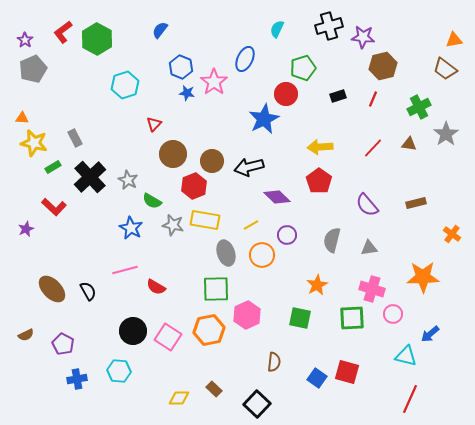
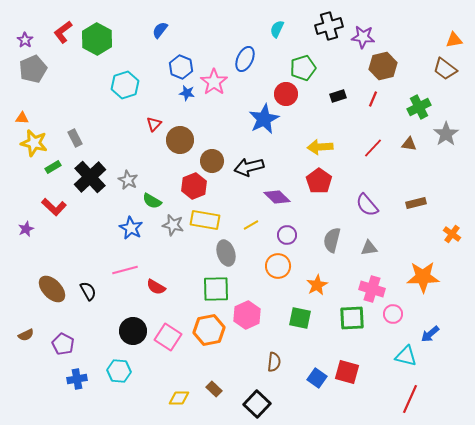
brown circle at (173, 154): moved 7 px right, 14 px up
orange circle at (262, 255): moved 16 px right, 11 px down
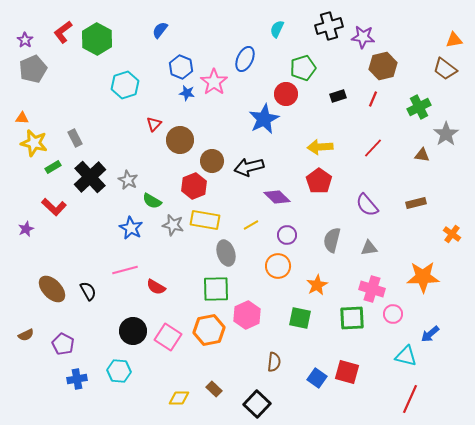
brown triangle at (409, 144): moved 13 px right, 11 px down
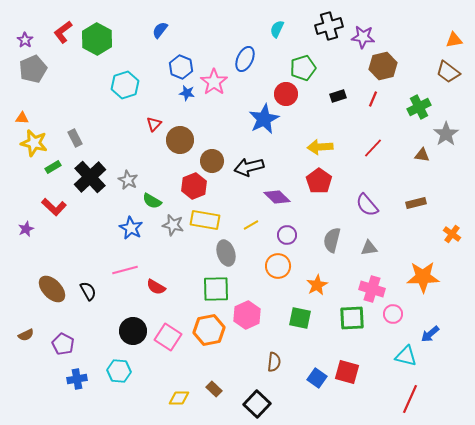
brown trapezoid at (445, 69): moved 3 px right, 3 px down
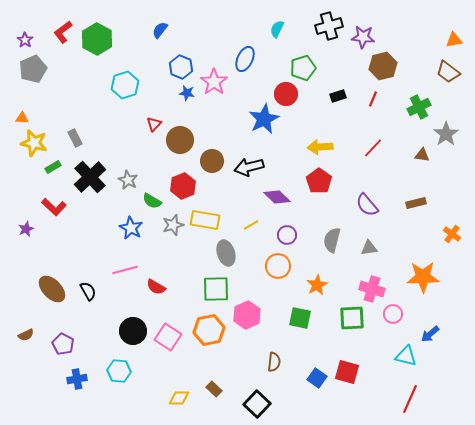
red hexagon at (194, 186): moved 11 px left
gray star at (173, 225): rotated 30 degrees counterclockwise
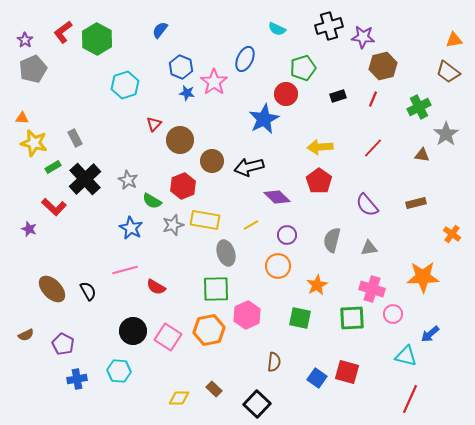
cyan semicircle at (277, 29): rotated 90 degrees counterclockwise
black cross at (90, 177): moved 5 px left, 2 px down
purple star at (26, 229): moved 3 px right; rotated 28 degrees counterclockwise
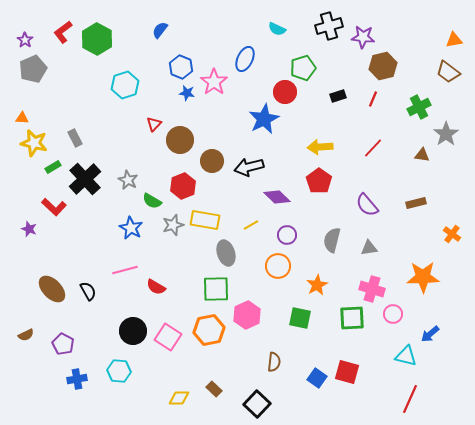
red circle at (286, 94): moved 1 px left, 2 px up
